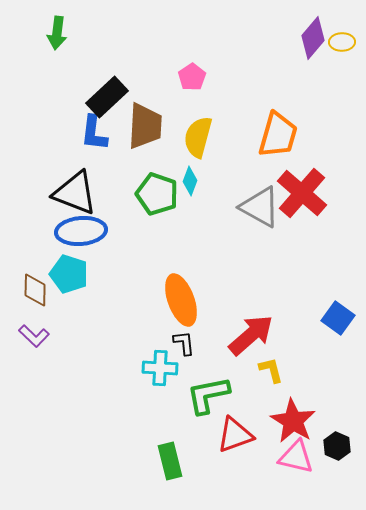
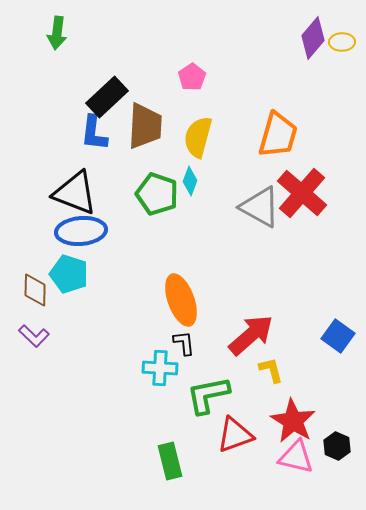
blue square: moved 18 px down
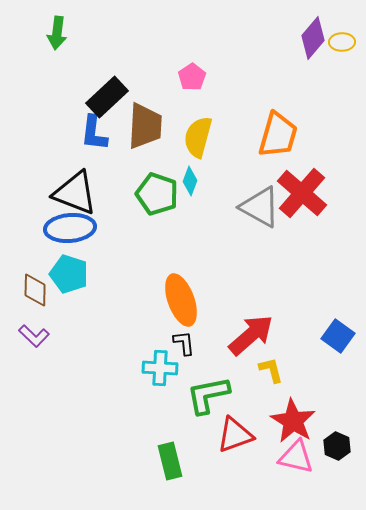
blue ellipse: moved 11 px left, 3 px up
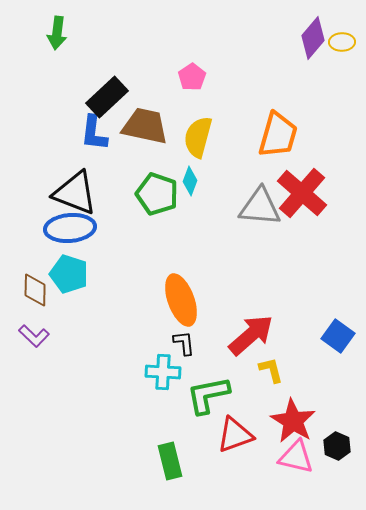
brown trapezoid: rotated 81 degrees counterclockwise
gray triangle: rotated 24 degrees counterclockwise
cyan cross: moved 3 px right, 4 px down
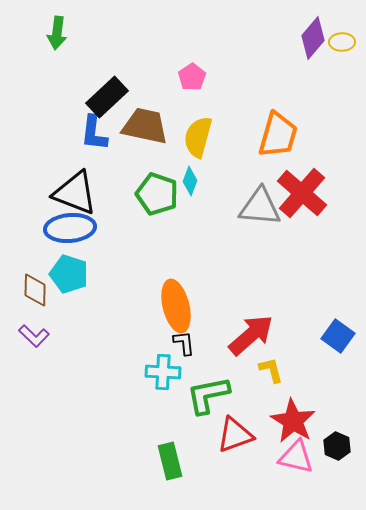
orange ellipse: moved 5 px left, 6 px down; rotated 6 degrees clockwise
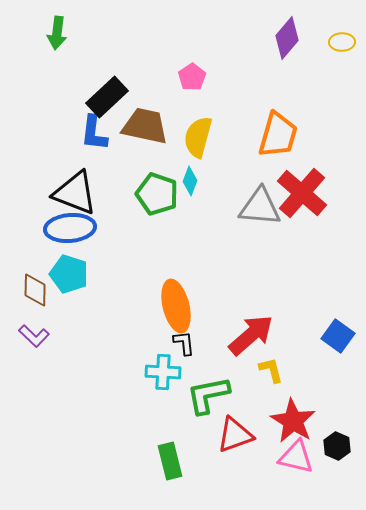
purple diamond: moved 26 px left
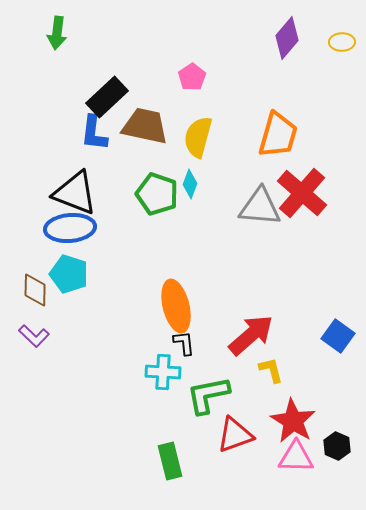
cyan diamond: moved 3 px down
pink triangle: rotated 12 degrees counterclockwise
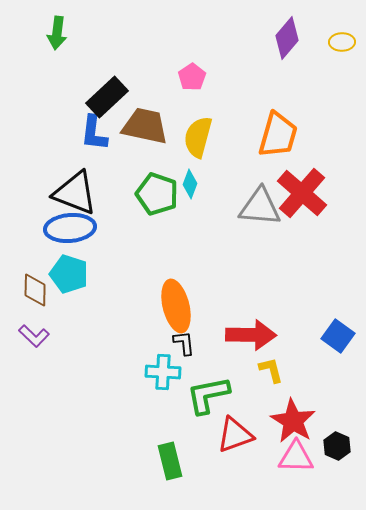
red arrow: rotated 42 degrees clockwise
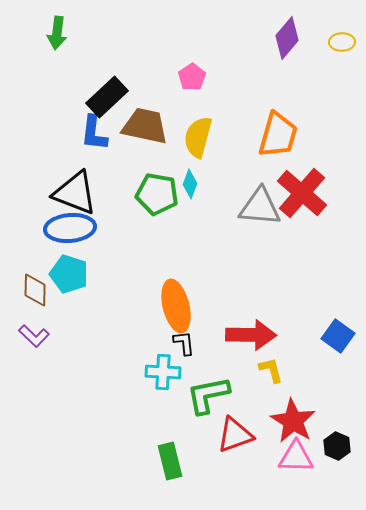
green pentagon: rotated 9 degrees counterclockwise
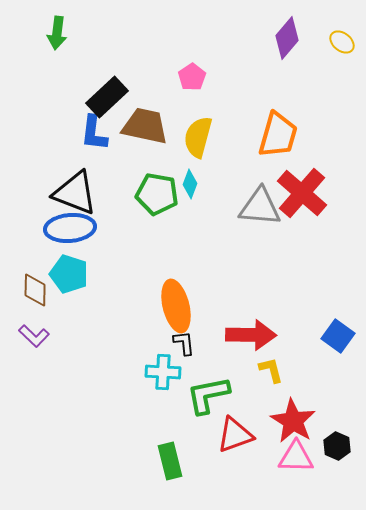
yellow ellipse: rotated 40 degrees clockwise
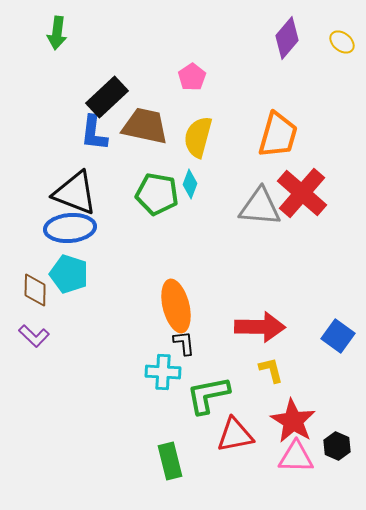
red arrow: moved 9 px right, 8 px up
red triangle: rotated 9 degrees clockwise
